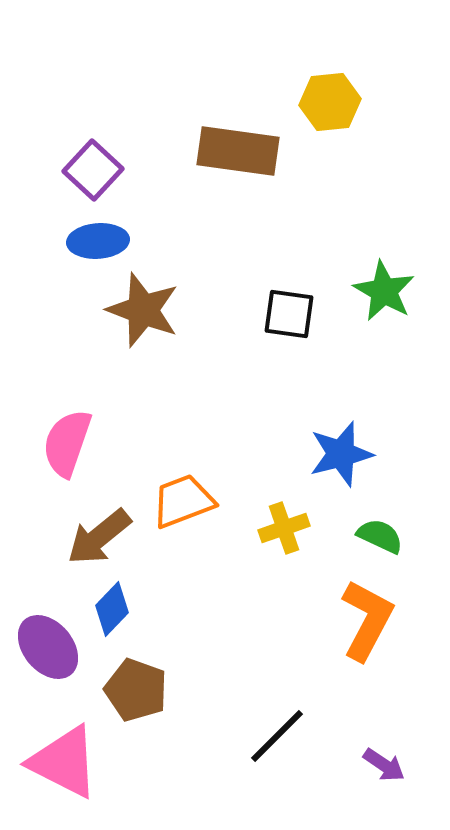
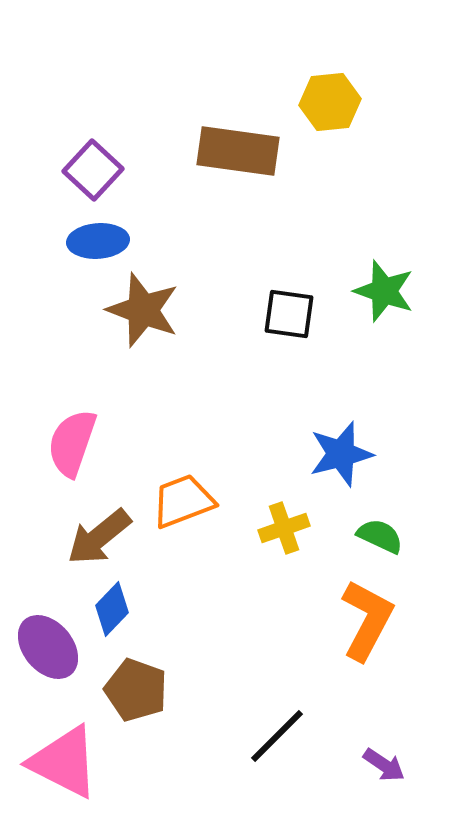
green star: rotated 10 degrees counterclockwise
pink semicircle: moved 5 px right
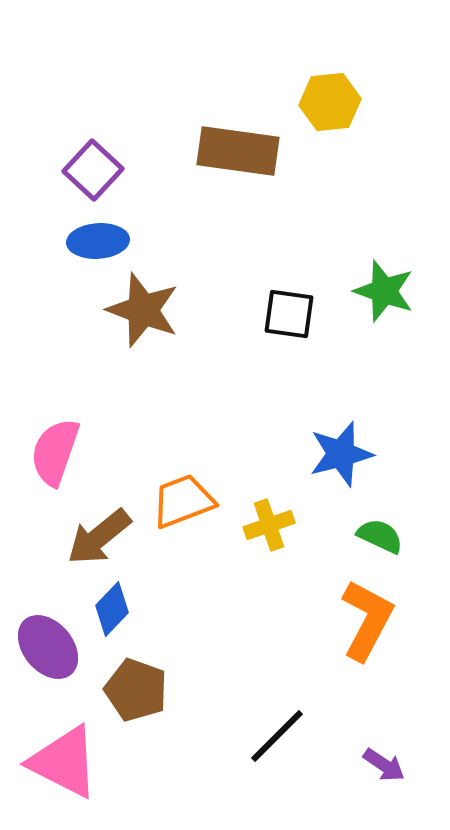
pink semicircle: moved 17 px left, 9 px down
yellow cross: moved 15 px left, 3 px up
